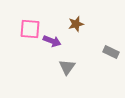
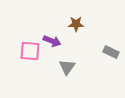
brown star: rotated 14 degrees clockwise
pink square: moved 22 px down
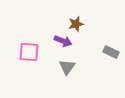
brown star: rotated 14 degrees counterclockwise
purple arrow: moved 11 px right
pink square: moved 1 px left, 1 px down
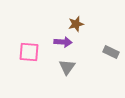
purple arrow: moved 1 px down; rotated 18 degrees counterclockwise
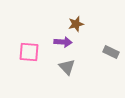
gray triangle: rotated 18 degrees counterclockwise
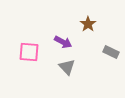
brown star: moved 12 px right; rotated 21 degrees counterclockwise
purple arrow: rotated 24 degrees clockwise
